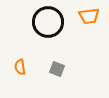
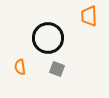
orange trapezoid: rotated 95 degrees clockwise
black circle: moved 16 px down
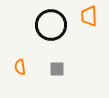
black circle: moved 3 px right, 13 px up
gray square: rotated 21 degrees counterclockwise
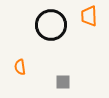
gray square: moved 6 px right, 13 px down
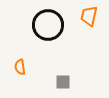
orange trapezoid: rotated 15 degrees clockwise
black circle: moved 3 px left
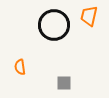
black circle: moved 6 px right
gray square: moved 1 px right, 1 px down
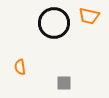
orange trapezoid: rotated 90 degrees counterclockwise
black circle: moved 2 px up
